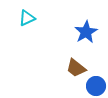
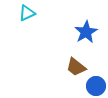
cyan triangle: moved 5 px up
brown trapezoid: moved 1 px up
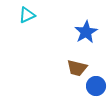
cyan triangle: moved 2 px down
brown trapezoid: moved 1 px right, 1 px down; rotated 25 degrees counterclockwise
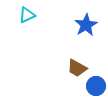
blue star: moved 7 px up
brown trapezoid: rotated 15 degrees clockwise
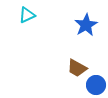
blue circle: moved 1 px up
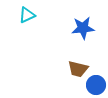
blue star: moved 3 px left, 3 px down; rotated 25 degrees clockwise
brown trapezoid: moved 1 px right, 1 px down; rotated 15 degrees counterclockwise
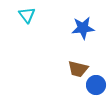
cyan triangle: rotated 42 degrees counterclockwise
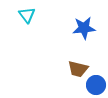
blue star: moved 1 px right
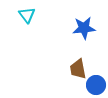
brown trapezoid: rotated 65 degrees clockwise
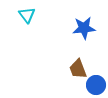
brown trapezoid: rotated 10 degrees counterclockwise
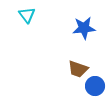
brown trapezoid: rotated 50 degrees counterclockwise
blue circle: moved 1 px left, 1 px down
